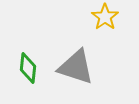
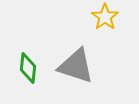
gray triangle: moved 1 px up
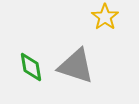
green diamond: moved 3 px right, 1 px up; rotated 16 degrees counterclockwise
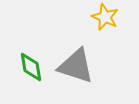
yellow star: rotated 12 degrees counterclockwise
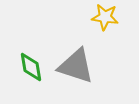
yellow star: rotated 16 degrees counterclockwise
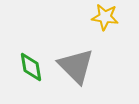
gray triangle: rotated 27 degrees clockwise
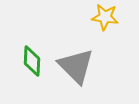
green diamond: moved 1 px right, 6 px up; rotated 12 degrees clockwise
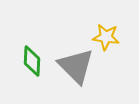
yellow star: moved 1 px right, 20 px down
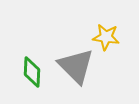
green diamond: moved 11 px down
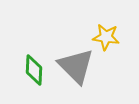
green diamond: moved 2 px right, 2 px up
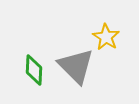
yellow star: rotated 24 degrees clockwise
